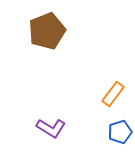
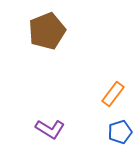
purple L-shape: moved 1 px left, 1 px down
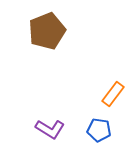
blue pentagon: moved 21 px left, 2 px up; rotated 25 degrees clockwise
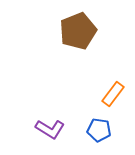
brown pentagon: moved 31 px right
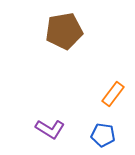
brown pentagon: moved 14 px left; rotated 12 degrees clockwise
blue pentagon: moved 4 px right, 5 px down
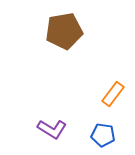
purple L-shape: moved 2 px right
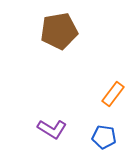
brown pentagon: moved 5 px left
blue pentagon: moved 1 px right, 2 px down
